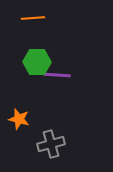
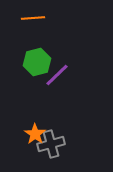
green hexagon: rotated 16 degrees counterclockwise
purple line: rotated 48 degrees counterclockwise
orange star: moved 16 px right, 15 px down; rotated 20 degrees clockwise
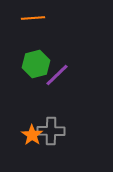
green hexagon: moved 1 px left, 2 px down
orange star: moved 3 px left, 1 px down
gray cross: moved 13 px up; rotated 16 degrees clockwise
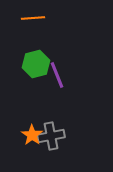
purple line: rotated 68 degrees counterclockwise
gray cross: moved 5 px down; rotated 12 degrees counterclockwise
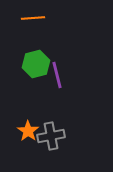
purple line: rotated 8 degrees clockwise
orange star: moved 4 px left, 4 px up
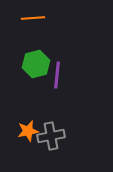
purple line: rotated 20 degrees clockwise
orange star: rotated 25 degrees clockwise
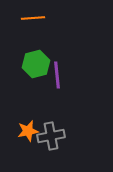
purple line: rotated 12 degrees counterclockwise
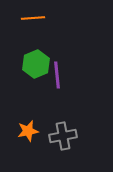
green hexagon: rotated 8 degrees counterclockwise
gray cross: moved 12 px right
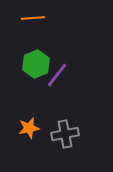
purple line: rotated 44 degrees clockwise
orange star: moved 1 px right, 3 px up
gray cross: moved 2 px right, 2 px up
